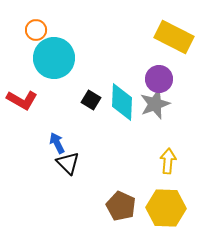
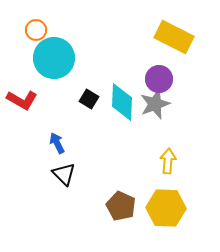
black square: moved 2 px left, 1 px up
black triangle: moved 4 px left, 11 px down
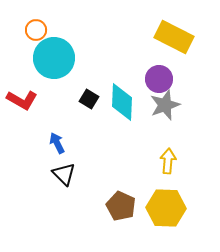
gray star: moved 10 px right, 1 px down
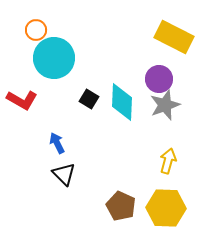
yellow arrow: rotated 10 degrees clockwise
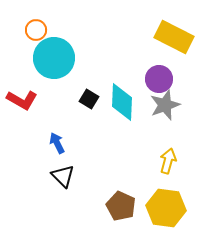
black triangle: moved 1 px left, 2 px down
yellow hexagon: rotated 6 degrees clockwise
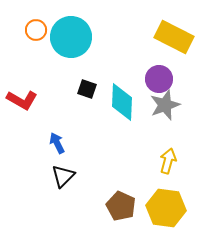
cyan circle: moved 17 px right, 21 px up
black square: moved 2 px left, 10 px up; rotated 12 degrees counterclockwise
black triangle: rotated 30 degrees clockwise
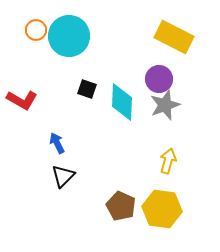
cyan circle: moved 2 px left, 1 px up
yellow hexagon: moved 4 px left, 1 px down
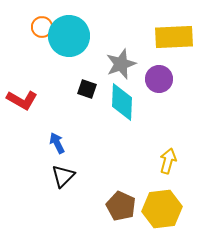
orange circle: moved 6 px right, 3 px up
yellow rectangle: rotated 30 degrees counterclockwise
gray star: moved 44 px left, 41 px up
yellow hexagon: rotated 15 degrees counterclockwise
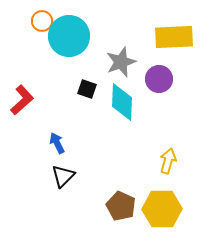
orange circle: moved 6 px up
gray star: moved 2 px up
red L-shape: rotated 72 degrees counterclockwise
yellow hexagon: rotated 6 degrees clockwise
